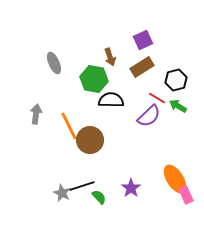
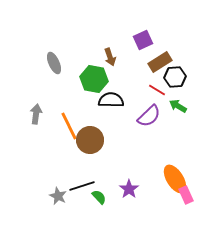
brown rectangle: moved 18 px right, 5 px up
black hexagon: moved 1 px left, 3 px up; rotated 10 degrees clockwise
red line: moved 8 px up
purple star: moved 2 px left, 1 px down
gray star: moved 4 px left, 3 px down
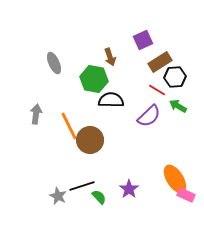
pink rectangle: rotated 42 degrees counterclockwise
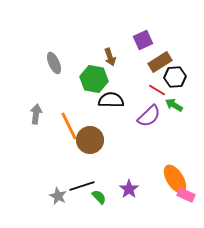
green arrow: moved 4 px left, 1 px up
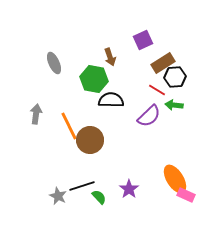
brown rectangle: moved 3 px right, 1 px down
green arrow: rotated 24 degrees counterclockwise
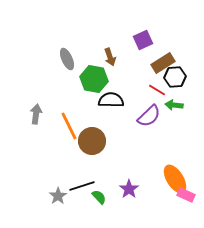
gray ellipse: moved 13 px right, 4 px up
brown circle: moved 2 px right, 1 px down
gray star: rotated 12 degrees clockwise
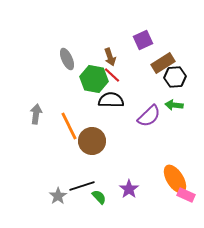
red line: moved 45 px left, 15 px up; rotated 12 degrees clockwise
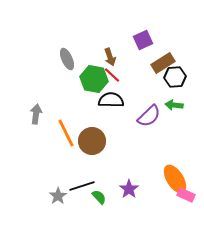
orange line: moved 3 px left, 7 px down
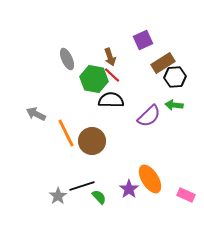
gray arrow: rotated 72 degrees counterclockwise
orange ellipse: moved 25 px left
